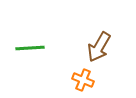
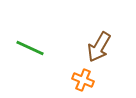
green line: rotated 28 degrees clockwise
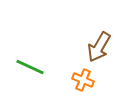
green line: moved 19 px down
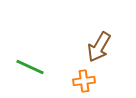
orange cross: moved 1 px right, 1 px down; rotated 30 degrees counterclockwise
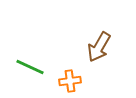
orange cross: moved 14 px left
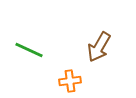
green line: moved 1 px left, 17 px up
